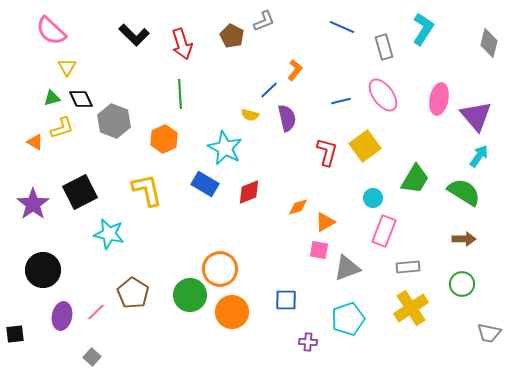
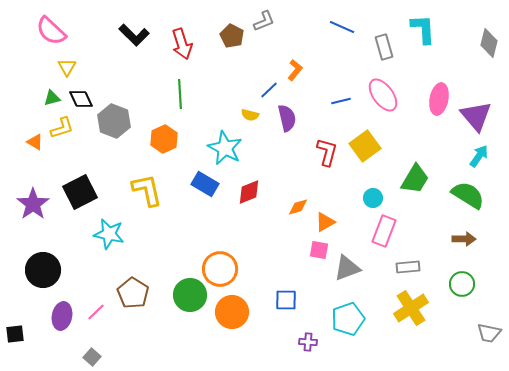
cyan L-shape at (423, 29): rotated 36 degrees counterclockwise
green semicircle at (464, 192): moved 4 px right, 3 px down
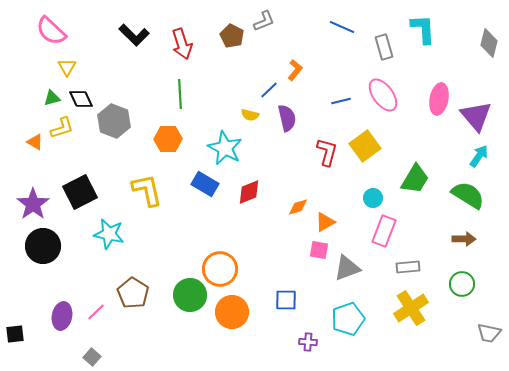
orange hexagon at (164, 139): moved 4 px right; rotated 24 degrees clockwise
black circle at (43, 270): moved 24 px up
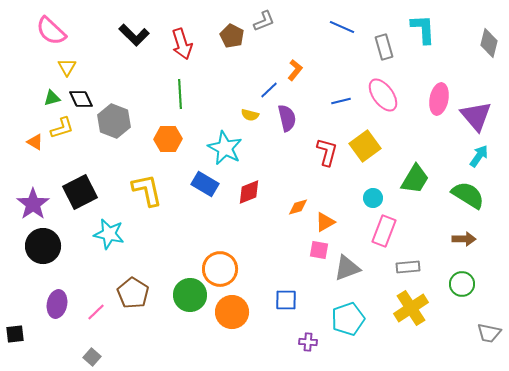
purple ellipse at (62, 316): moved 5 px left, 12 px up
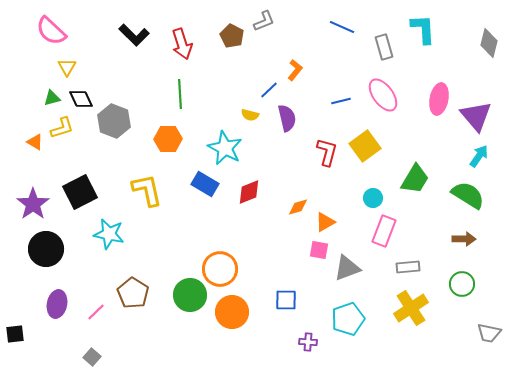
black circle at (43, 246): moved 3 px right, 3 px down
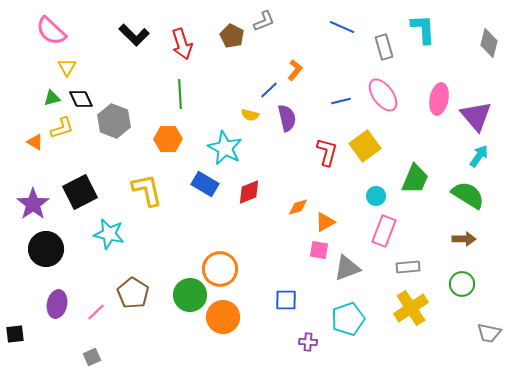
green trapezoid at (415, 179): rotated 8 degrees counterclockwise
cyan circle at (373, 198): moved 3 px right, 2 px up
orange circle at (232, 312): moved 9 px left, 5 px down
gray square at (92, 357): rotated 24 degrees clockwise
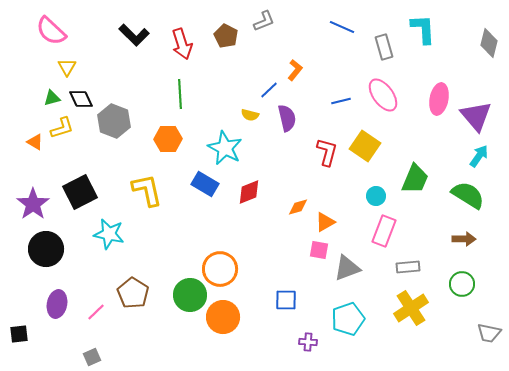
brown pentagon at (232, 36): moved 6 px left
yellow square at (365, 146): rotated 20 degrees counterclockwise
black square at (15, 334): moved 4 px right
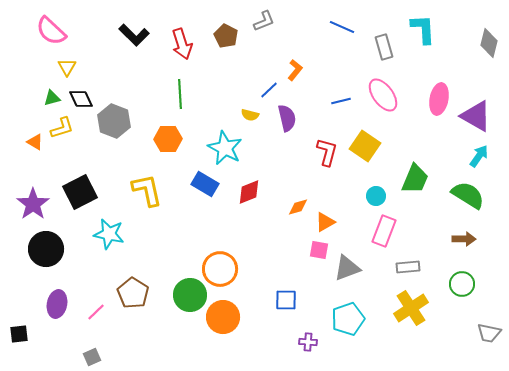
purple triangle at (476, 116): rotated 20 degrees counterclockwise
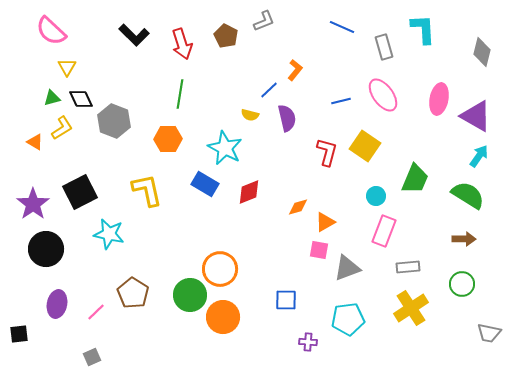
gray diamond at (489, 43): moved 7 px left, 9 px down
green line at (180, 94): rotated 12 degrees clockwise
yellow L-shape at (62, 128): rotated 15 degrees counterclockwise
cyan pentagon at (348, 319): rotated 12 degrees clockwise
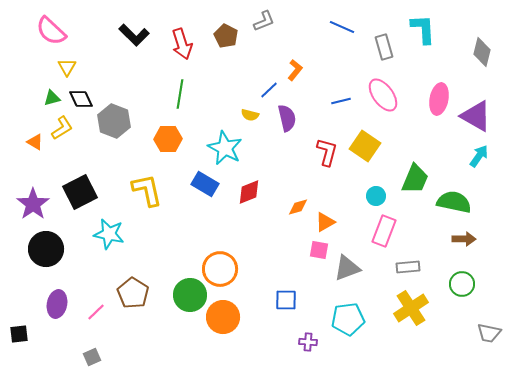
green semicircle at (468, 195): moved 14 px left, 7 px down; rotated 20 degrees counterclockwise
